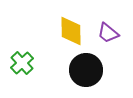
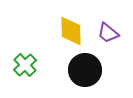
green cross: moved 3 px right, 2 px down
black circle: moved 1 px left
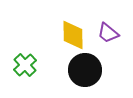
yellow diamond: moved 2 px right, 4 px down
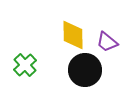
purple trapezoid: moved 1 px left, 9 px down
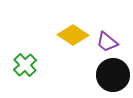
yellow diamond: rotated 56 degrees counterclockwise
black circle: moved 28 px right, 5 px down
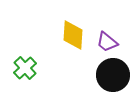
yellow diamond: rotated 60 degrees clockwise
green cross: moved 3 px down
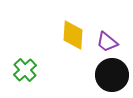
green cross: moved 2 px down
black circle: moved 1 px left
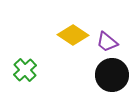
yellow diamond: rotated 60 degrees counterclockwise
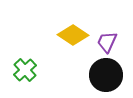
purple trapezoid: rotated 75 degrees clockwise
black circle: moved 6 px left
